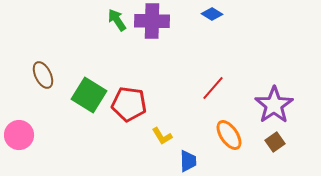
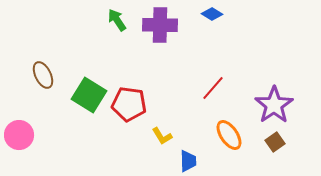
purple cross: moved 8 px right, 4 px down
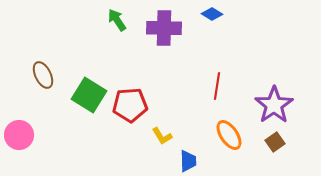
purple cross: moved 4 px right, 3 px down
red line: moved 4 px right, 2 px up; rotated 32 degrees counterclockwise
red pentagon: moved 1 px right, 1 px down; rotated 12 degrees counterclockwise
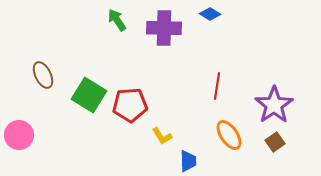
blue diamond: moved 2 px left
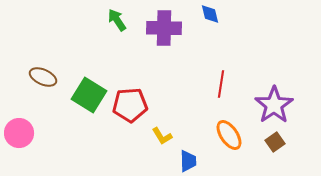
blue diamond: rotated 45 degrees clockwise
brown ellipse: moved 2 px down; rotated 40 degrees counterclockwise
red line: moved 4 px right, 2 px up
pink circle: moved 2 px up
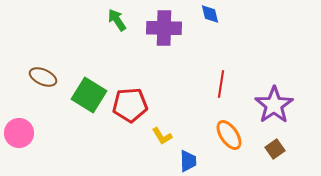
brown square: moved 7 px down
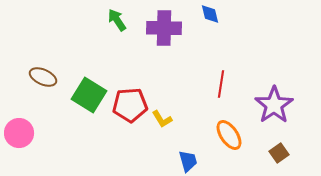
yellow L-shape: moved 17 px up
brown square: moved 4 px right, 4 px down
blue trapezoid: rotated 15 degrees counterclockwise
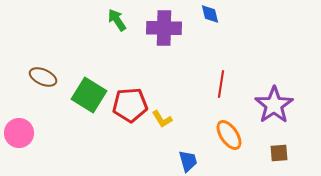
brown square: rotated 30 degrees clockwise
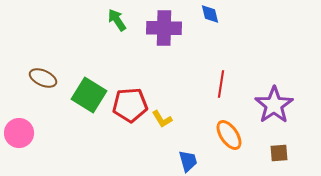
brown ellipse: moved 1 px down
